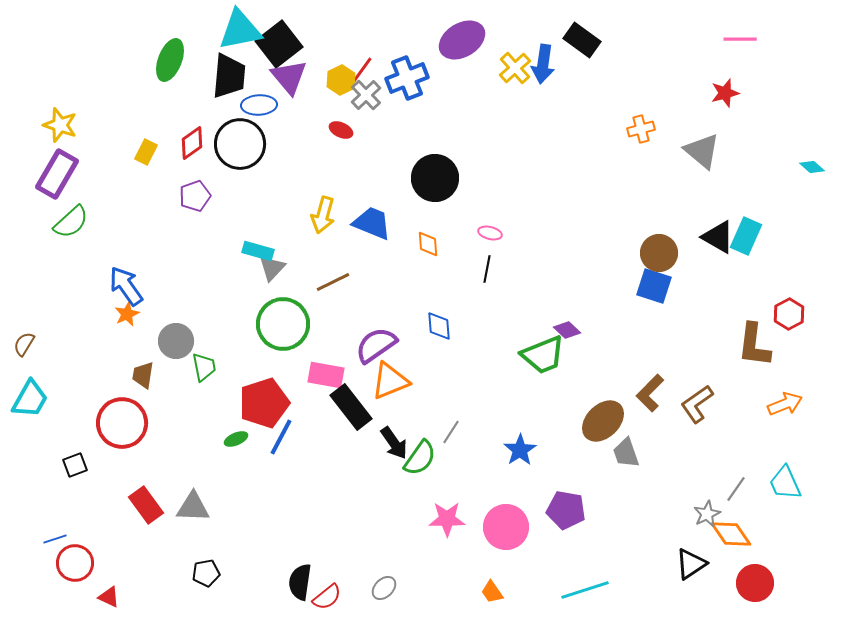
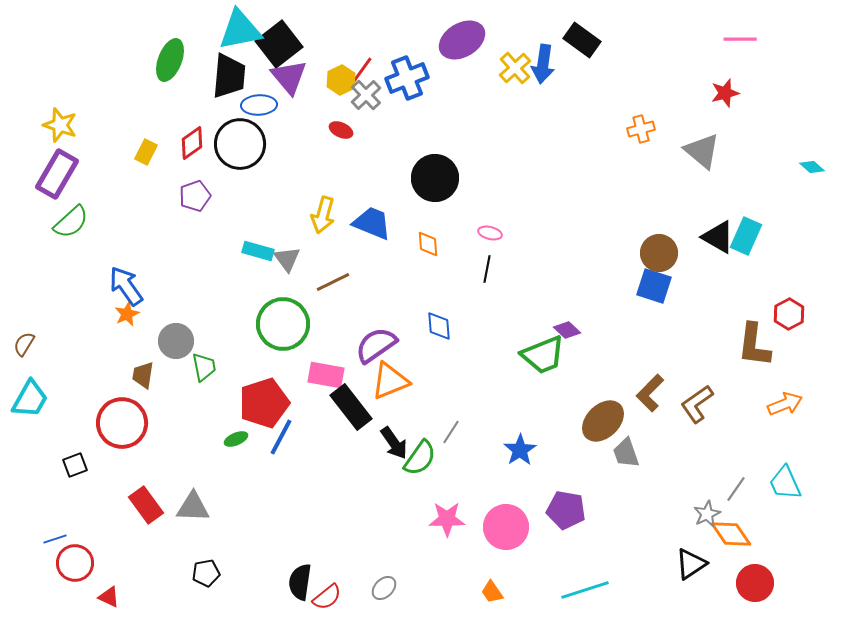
gray triangle at (272, 268): moved 15 px right, 9 px up; rotated 20 degrees counterclockwise
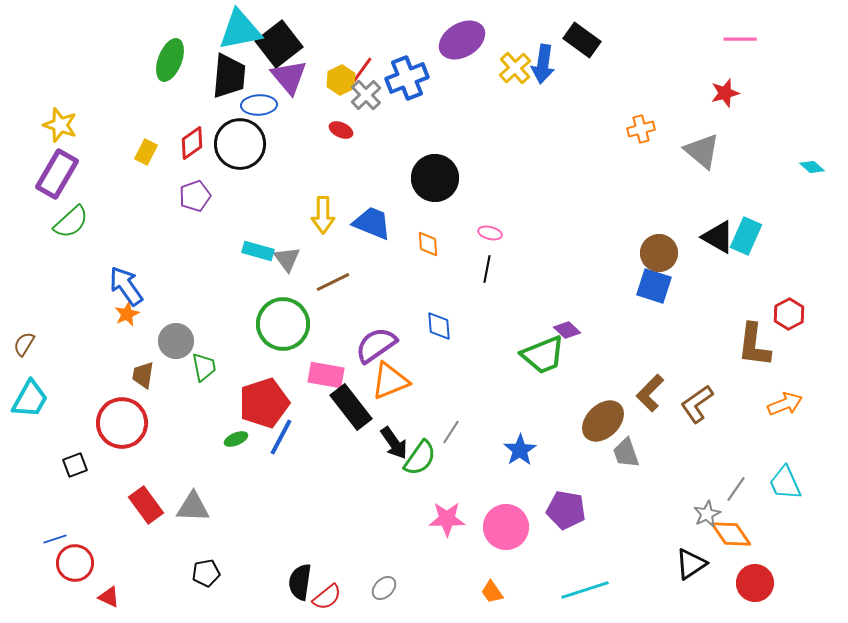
yellow arrow at (323, 215): rotated 15 degrees counterclockwise
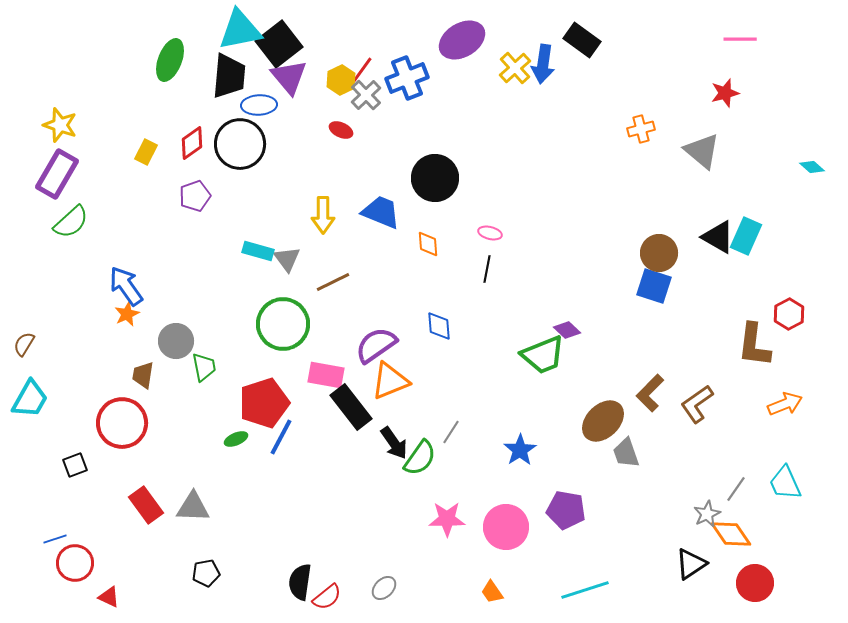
blue trapezoid at (372, 223): moved 9 px right, 11 px up
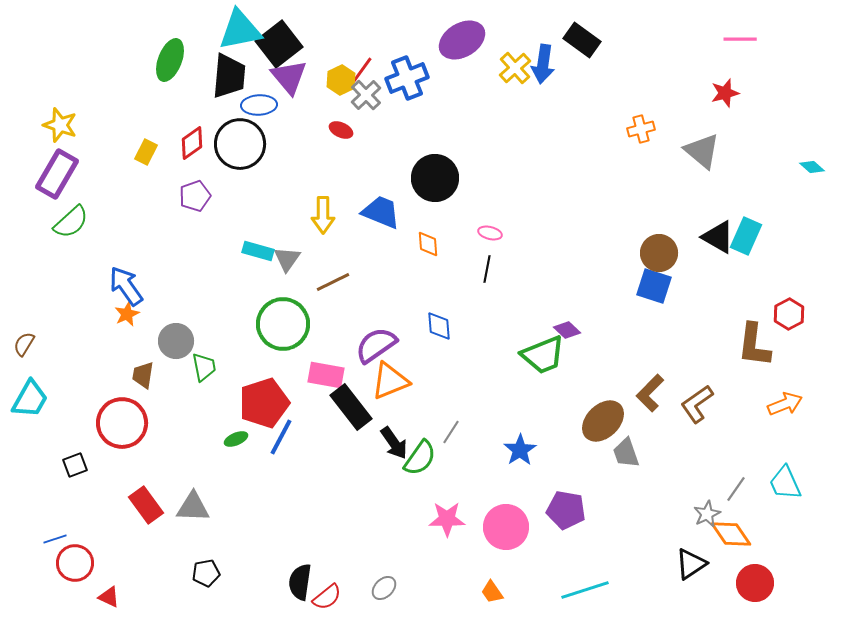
gray triangle at (287, 259): rotated 12 degrees clockwise
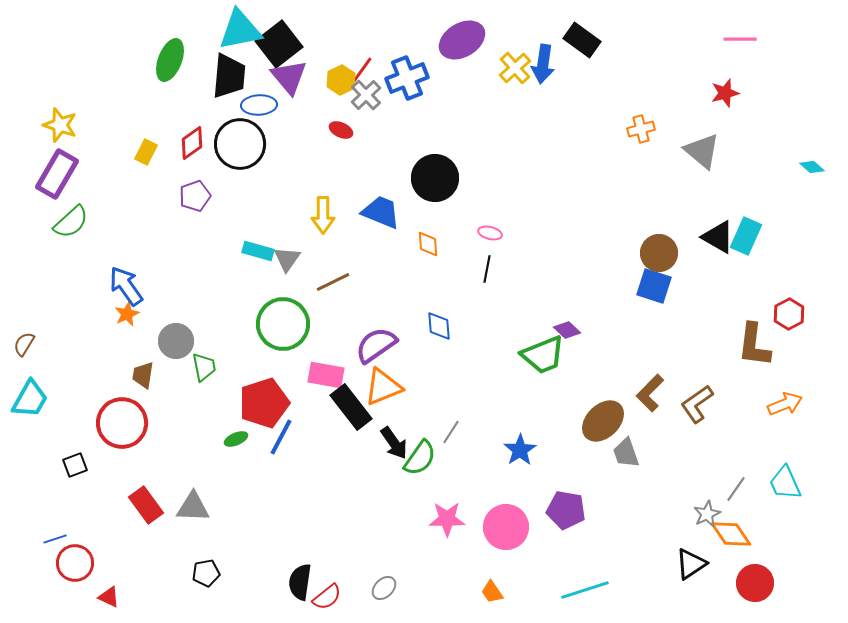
orange triangle at (390, 381): moved 7 px left, 6 px down
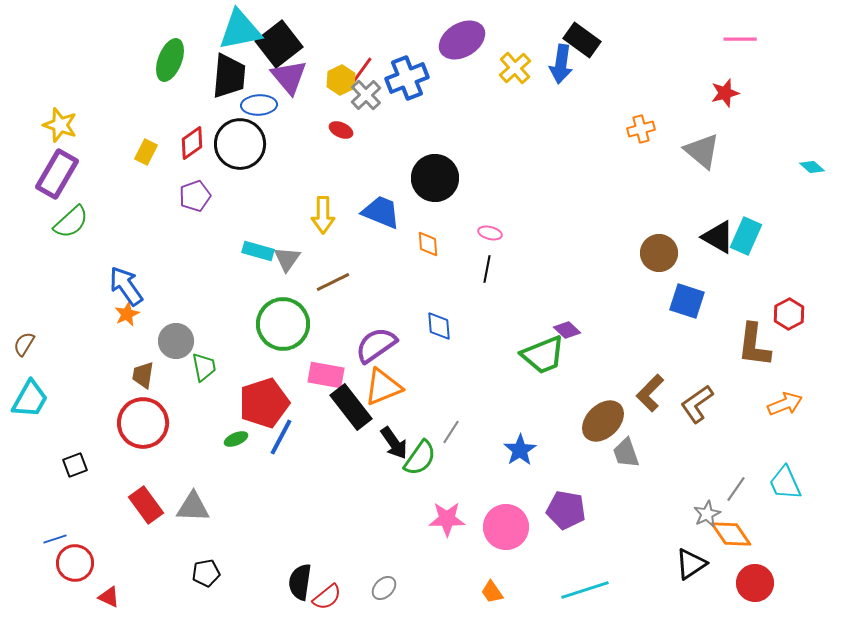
blue arrow at (543, 64): moved 18 px right
blue square at (654, 286): moved 33 px right, 15 px down
red circle at (122, 423): moved 21 px right
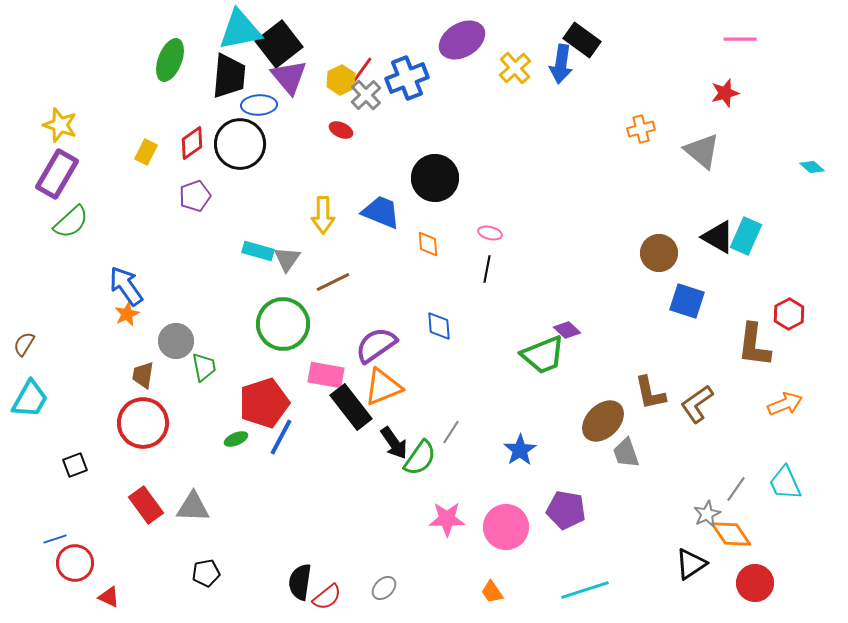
brown L-shape at (650, 393): rotated 57 degrees counterclockwise
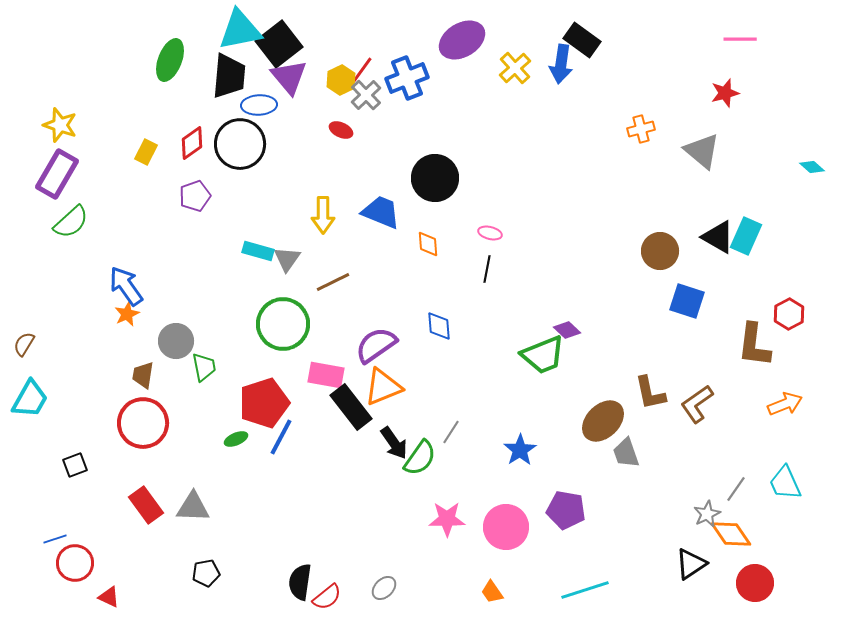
brown circle at (659, 253): moved 1 px right, 2 px up
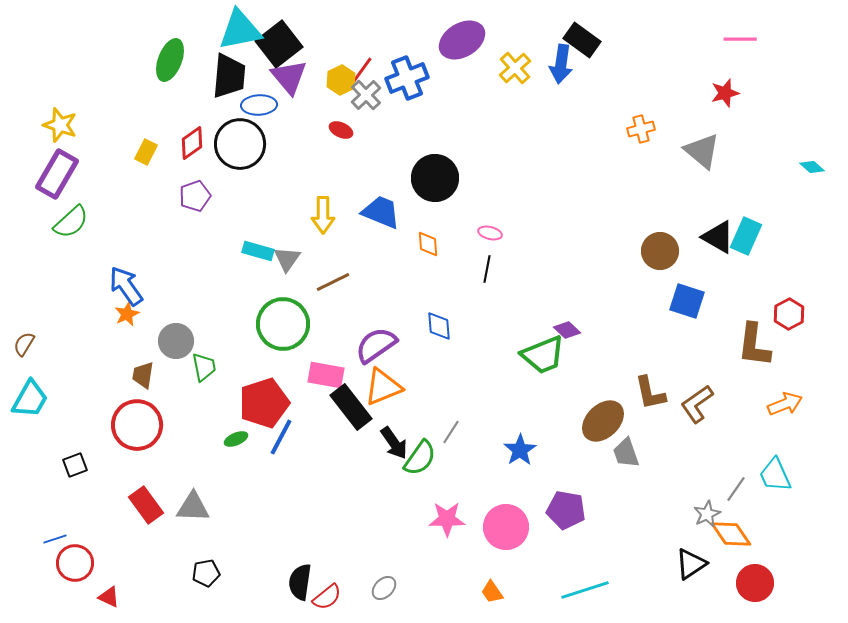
red circle at (143, 423): moved 6 px left, 2 px down
cyan trapezoid at (785, 483): moved 10 px left, 8 px up
